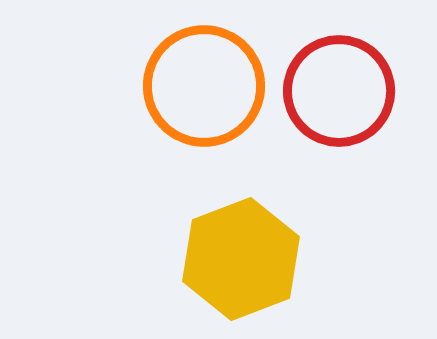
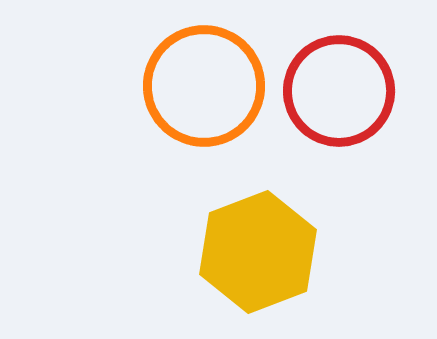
yellow hexagon: moved 17 px right, 7 px up
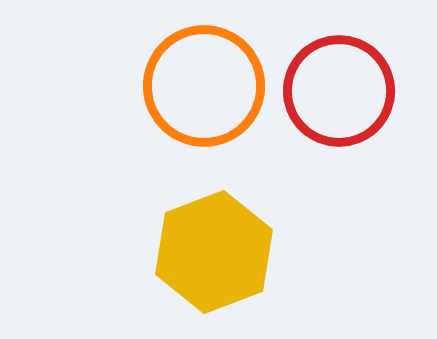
yellow hexagon: moved 44 px left
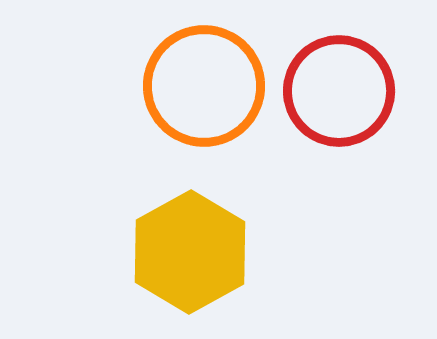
yellow hexagon: moved 24 px left; rotated 8 degrees counterclockwise
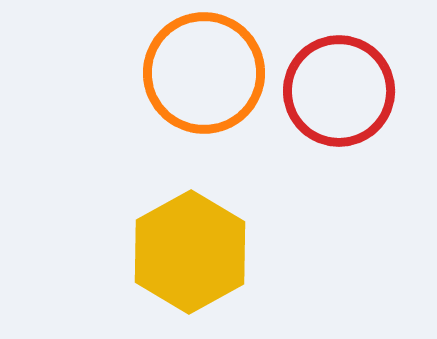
orange circle: moved 13 px up
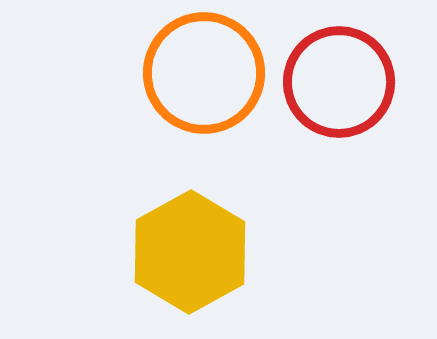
red circle: moved 9 px up
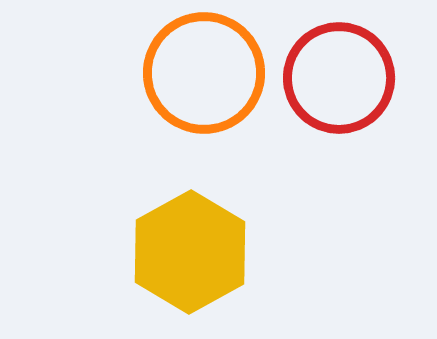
red circle: moved 4 px up
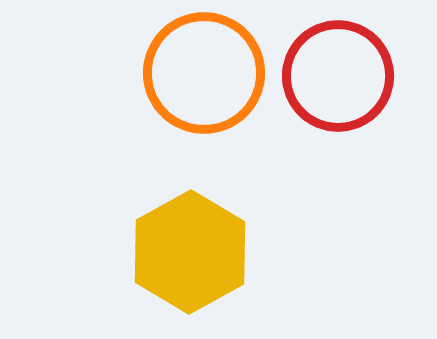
red circle: moved 1 px left, 2 px up
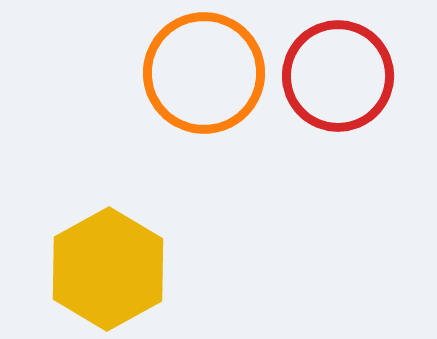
yellow hexagon: moved 82 px left, 17 px down
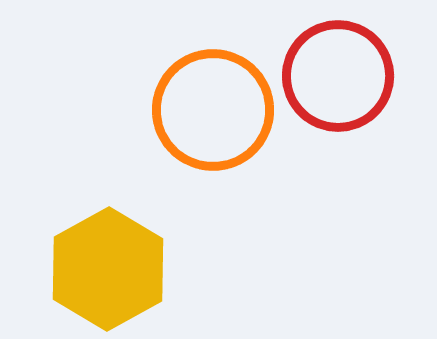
orange circle: moved 9 px right, 37 px down
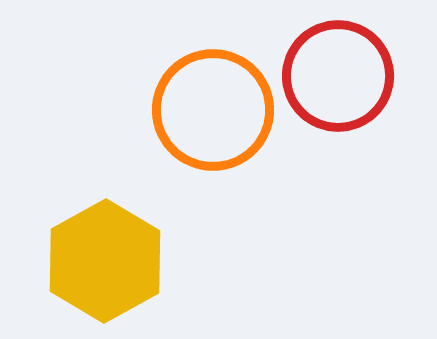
yellow hexagon: moved 3 px left, 8 px up
